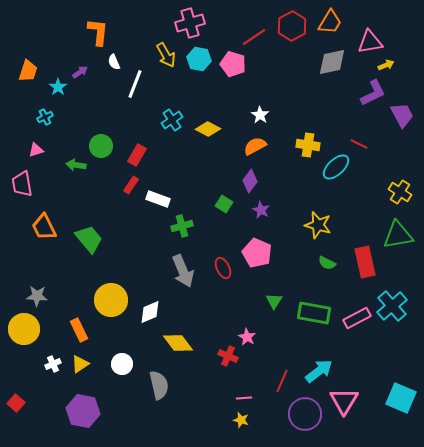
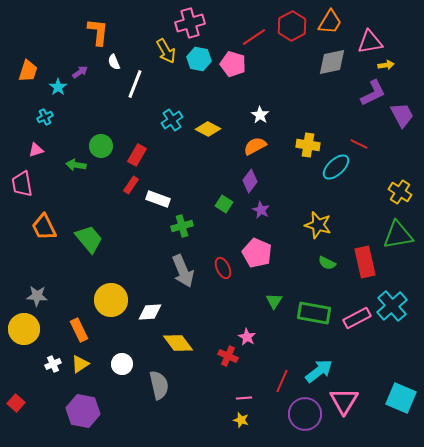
yellow arrow at (166, 55): moved 4 px up
yellow arrow at (386, 65): rotated 14 degrees clockwise
white diamond at (150, 312): rotated 20 degrees clockwise
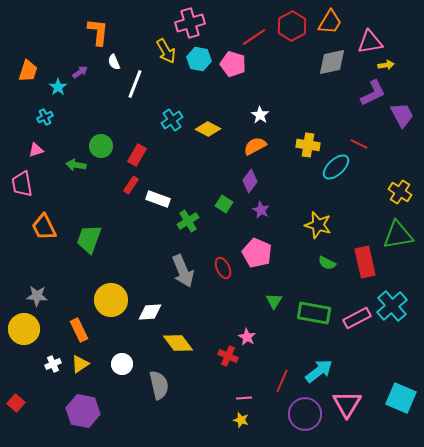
green cross at (182, 226): moved 6 px right, 5 px up; rotated 15 degrees counterclockwise
green trapezoid at (89, 239): rotated 120 degrees counterclockwise
pink triangle at (344, 401): moved 3 px right, 3 px down
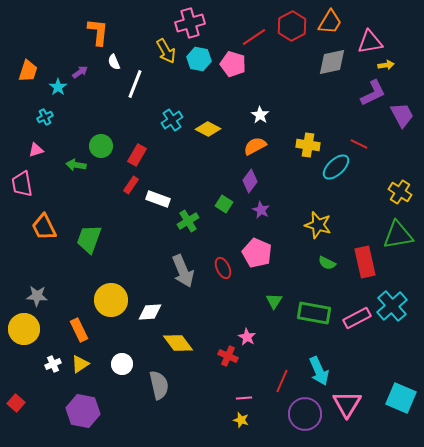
cyan arrow at (319, 371): rotated 104 degrees clockwise
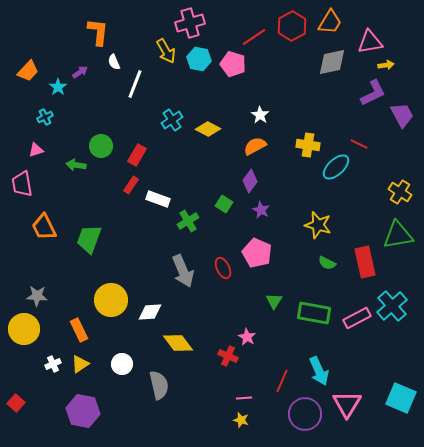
orange trapezoid at (28, 71): rotated 25 degrees clockwise
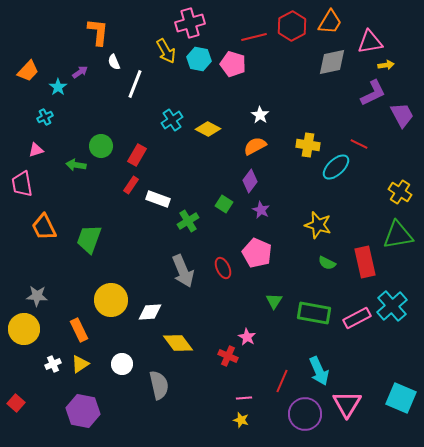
red line at (254, 37): rotated 20 degrees clockwise
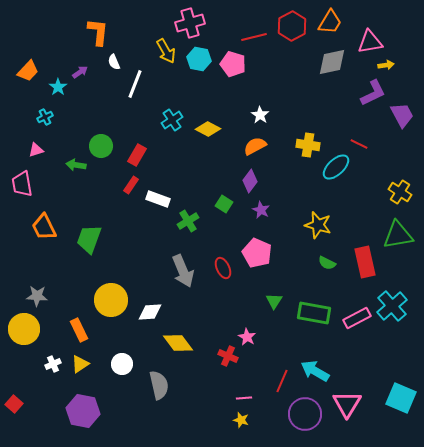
cyan arrow at (319, 371): moved 4 px left; rotated 144 degrees clockwise
red square at (16, 403): moved 2 px left, 1 px down
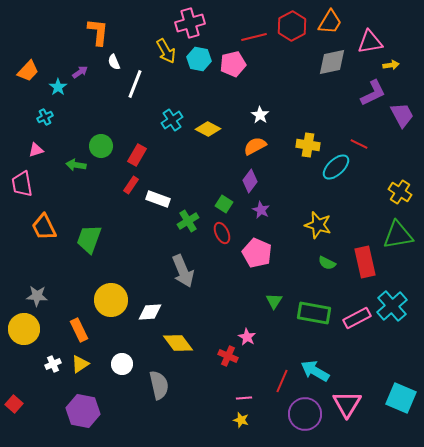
pink pentagon at (233, 64): rotated 30 degrees counterclockwise
yellow arrow at (386, 65): moved 5 px right
red ellipse at (223, 268): moved 1 px left, 35 px up
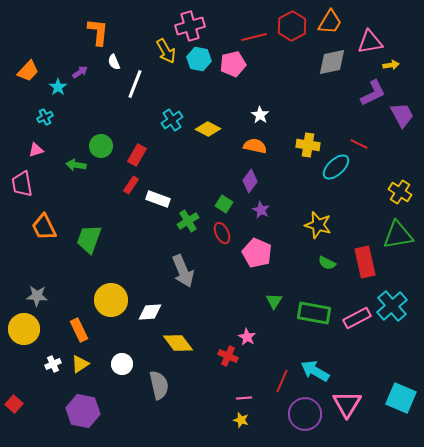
pink cross at (190, 23): moved 3 px down
orange semicircle at (255, 146): rotated 40 degrees clockwise
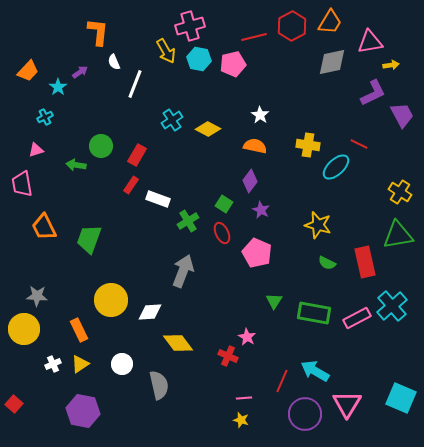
gray arrow at (183, 271): rotated 136 degrees counterclockwise
